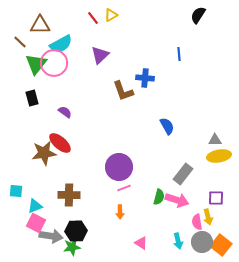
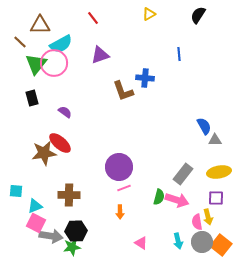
yellow triangle: moved 38 px right, 1 px up
purple triangle: rotated 24 degrees clockwise
blue semicircle: moved 37 px right
yellow ellipse: moved 16 px down
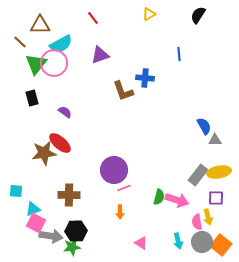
purple circle: moved 5 px left, 3 px down
gray rectangle: moved 15 px right, 1 px down
cyan triangle: moved 2 px left, 3 px down
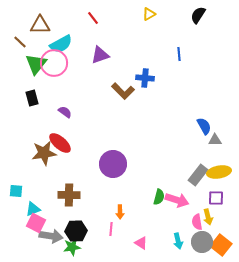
brown L-shape: rotated 25 degrees counterclockwise
purple circle: moved 1 px left, 6 px up
pink line: moved 13 px left, 41 px down; rotated 64 degrees counterclockwise
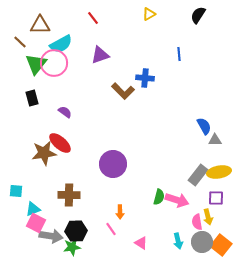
pink line: rotated 40 degrees counterclockwise
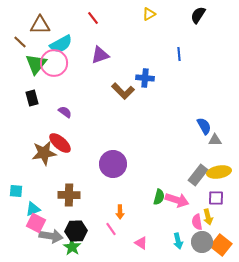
green star: rotated 30 degrees counterclockwise
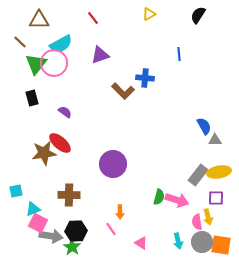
brown triangle: moved 1 px left, 5 px up
cyan square: rotated 16 degrees counterclockwise
pink square: moved 2 px right
orange square: rotated 30 degrees counterclockwise
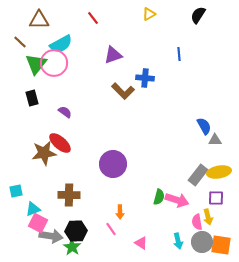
purple triangle: moved 13 px right
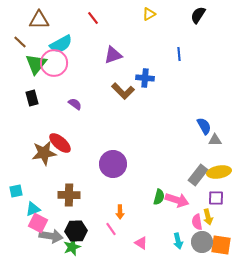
purple semicircle: moved 10 px right, 8 px up
green star: rotated 18 degrees clockwise
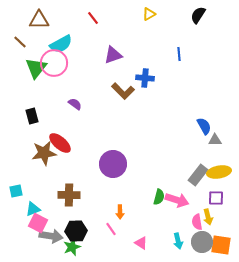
green triangle: moved 4 px down
black rectangle: moved 18 px down
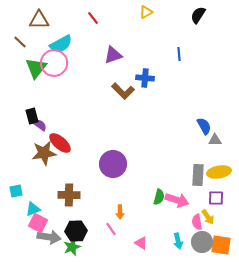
yellow triangle: moved 3 px left, 2 px up
purple semicircle: moved 35 px left, 21 px down
gray rectangle: rotated 35 degrees counterclockwise
yellow arrow: rotated 21 degrees counterclockwise
gray arrow: moved 2 px left, 1 px down
